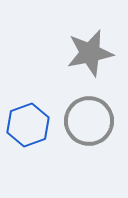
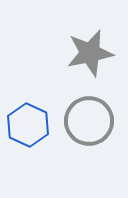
blue hexagon: rotated 15 degrees counterclockwise
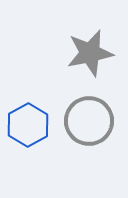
blue hexagon: rotated 6 degrees clockwise
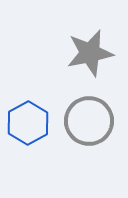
blue hexagon: moved 2 px up
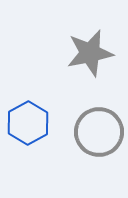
gray circle: moved 10 px right, 11 px down
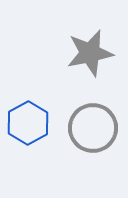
gray circle: moved 6 px left, 4 px up
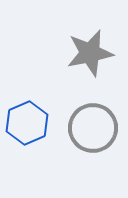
blue hexagon: moved 1 px left; rotated 6 degrees clockwise
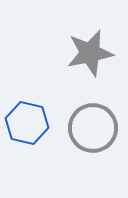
blue hexagon: rotated 24 degrees counterclockwise
